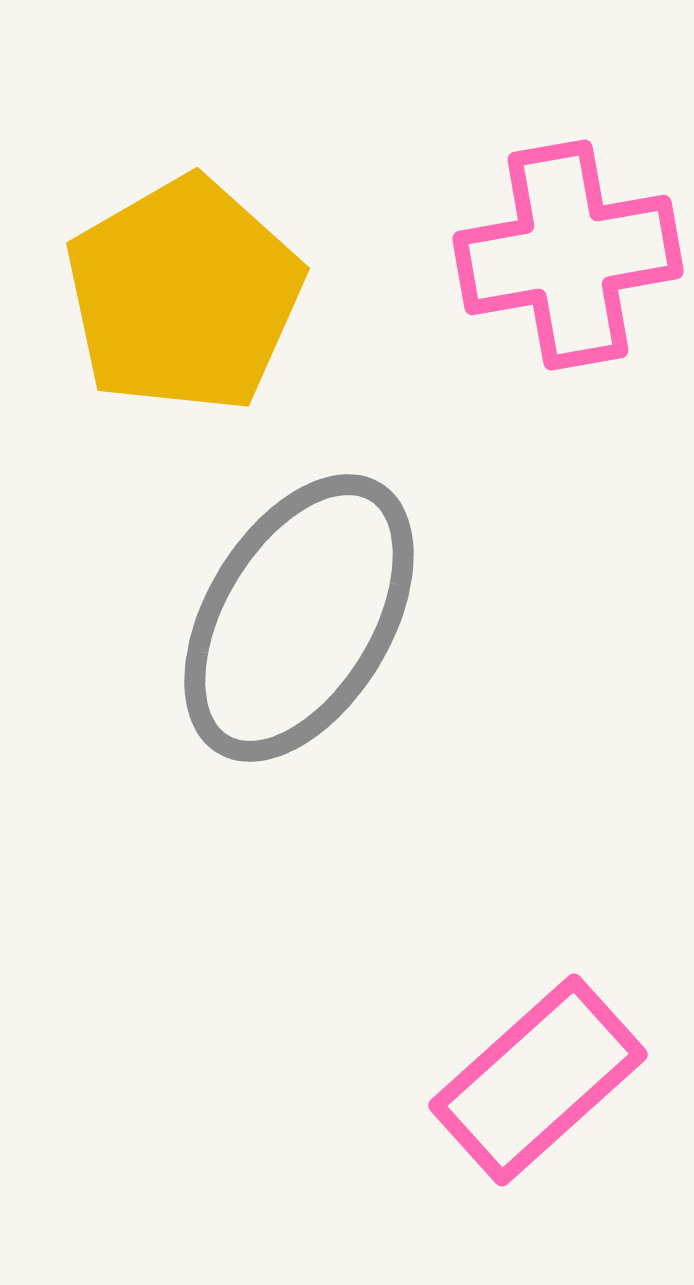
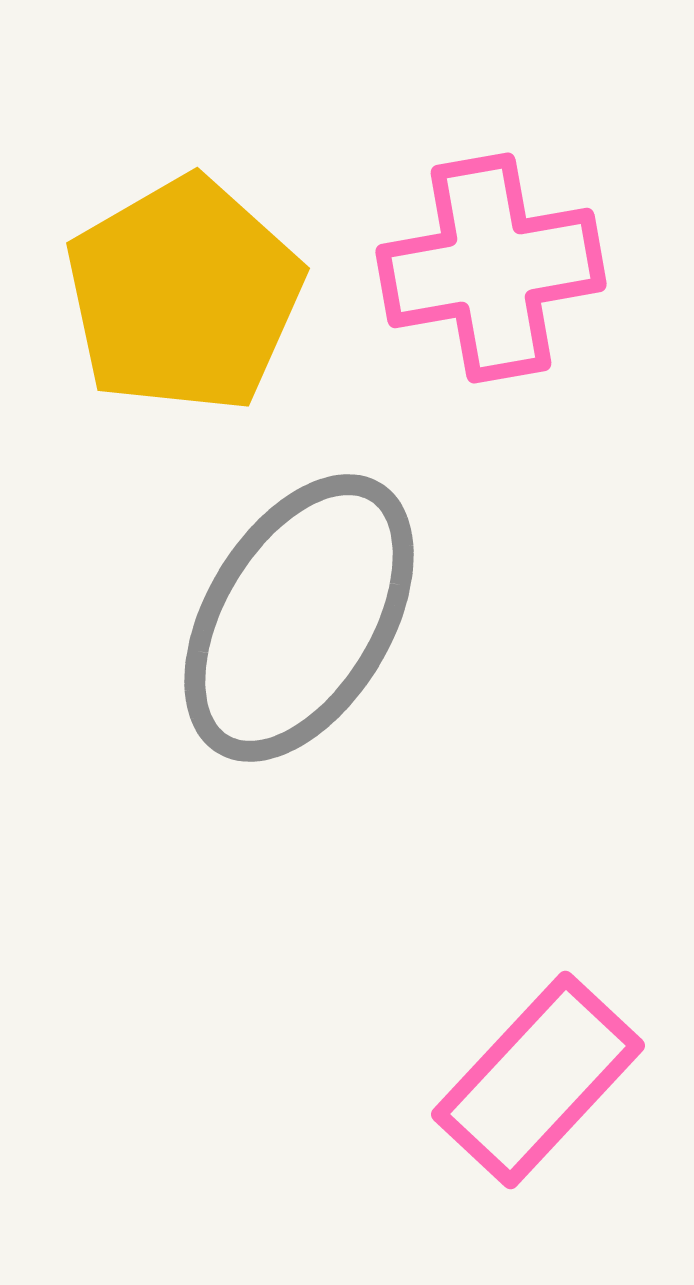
pink cross: moved 77 px left, 13 px down
pink rectangle: rotated 5 degrees counterclockwise
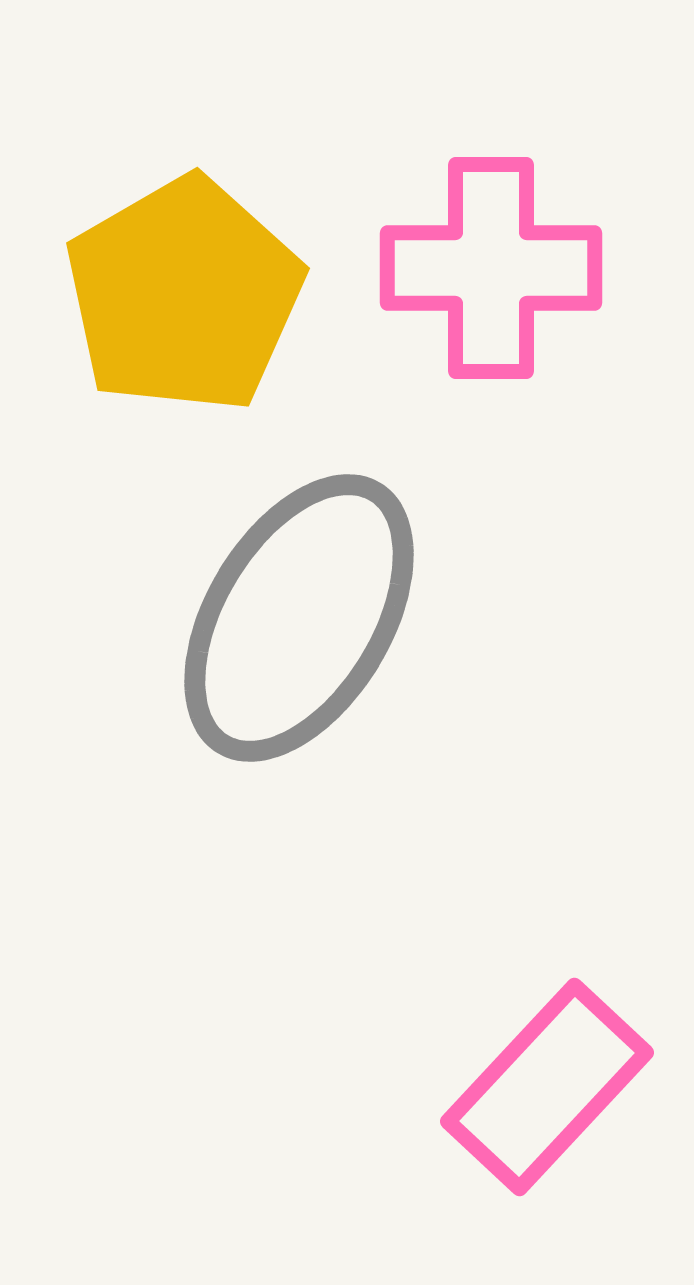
pink cross: rotated 10 degrees clockwise
pink rectangle: moved 9 px right, 7 px down
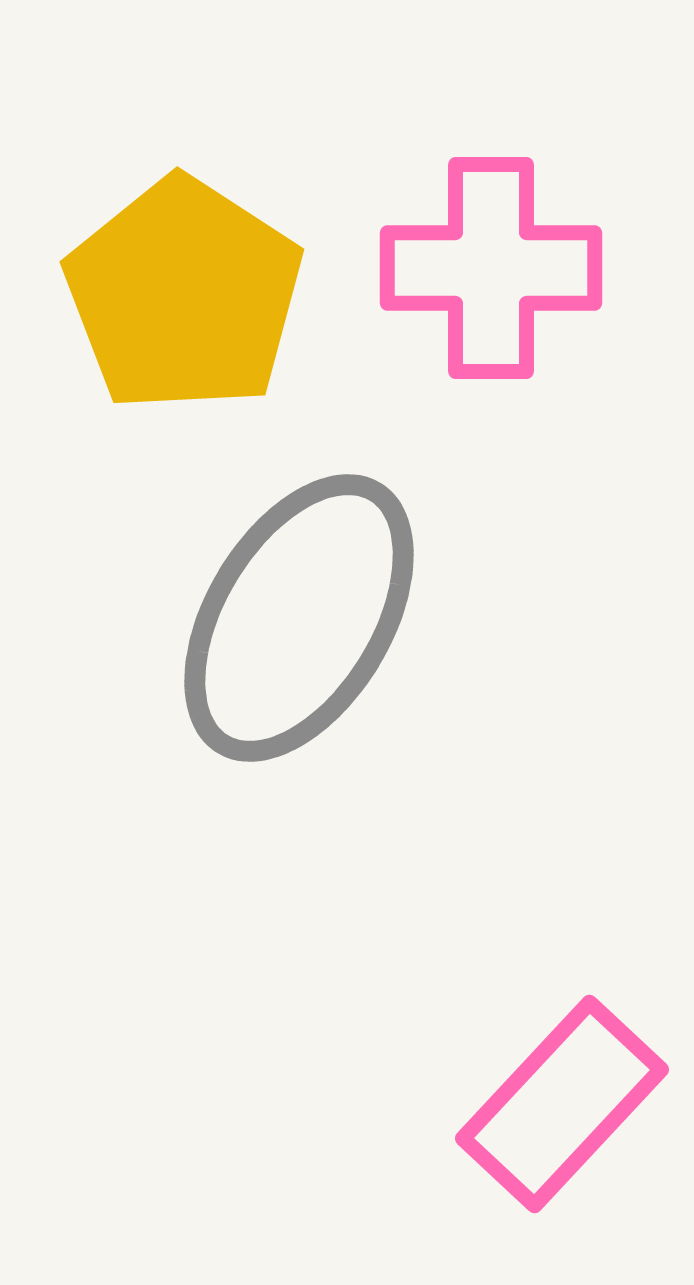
yellow pentagon: rotated 9 degrees counterclockwise
pink rectangle: moved 15 px right, 17 px down
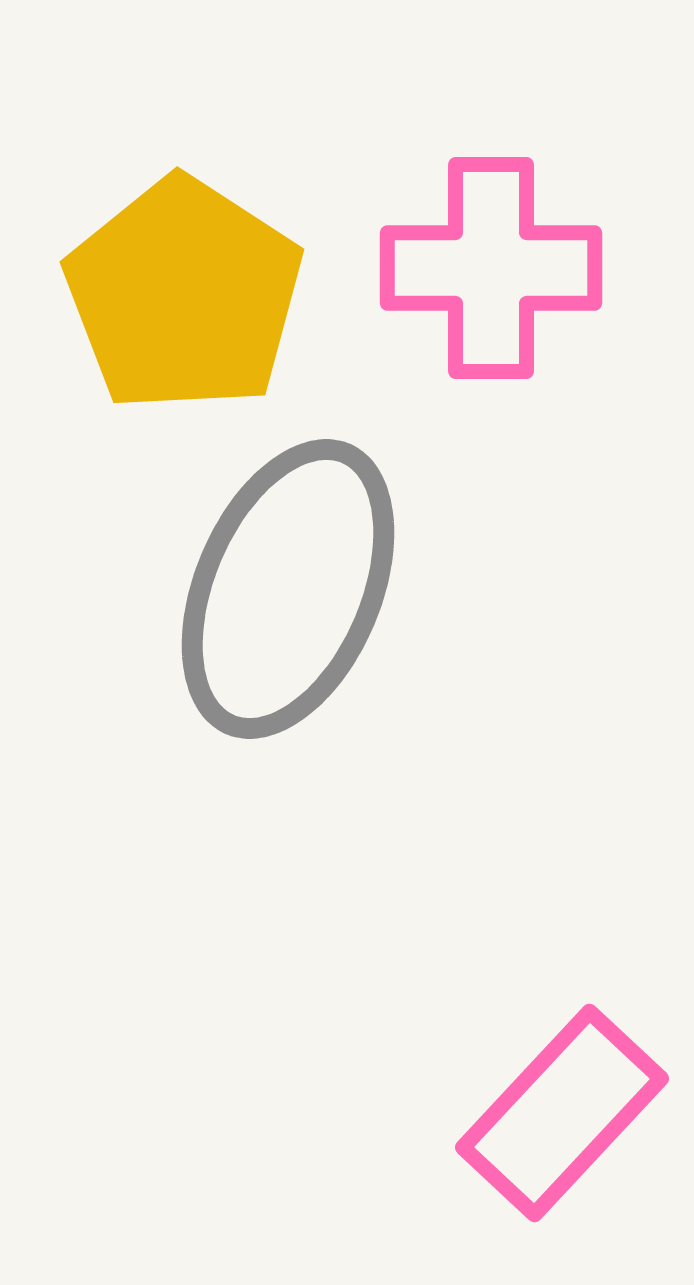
gray ellipse: moved 11 px left, 29 px up; rotated 8 degrees counterclockwise
pink rectangle: moved 9 px down
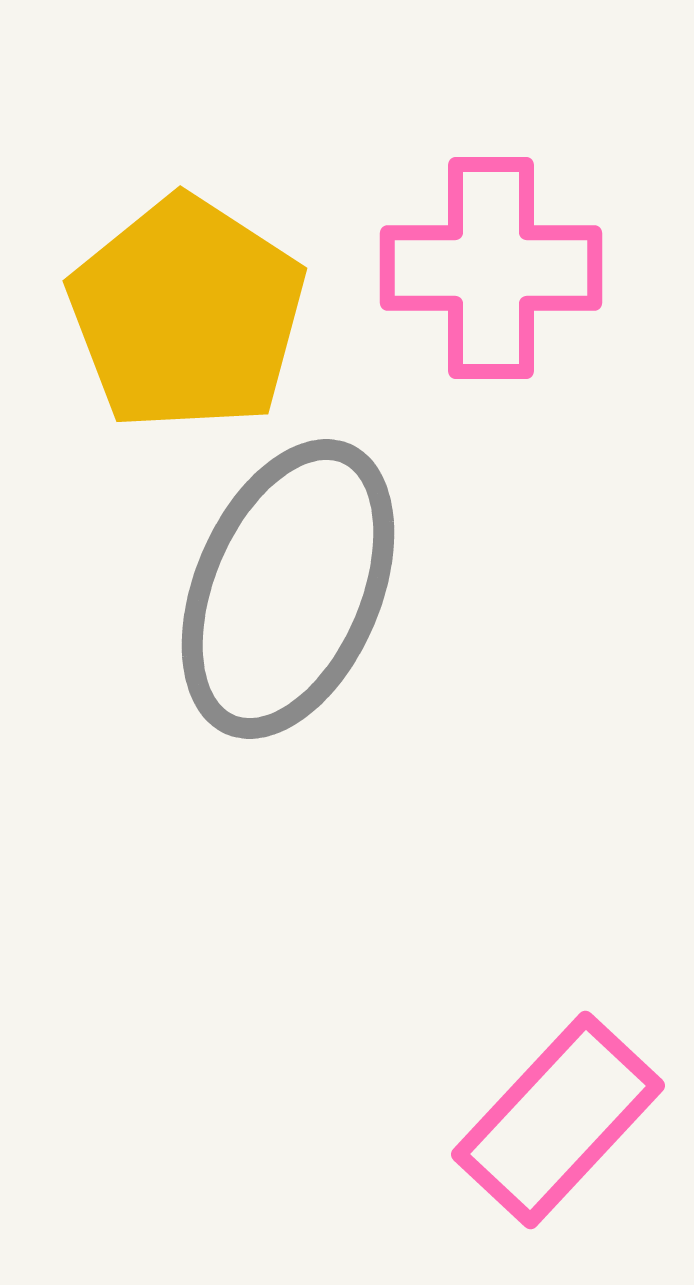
yellow pentagon: moved 3 px right, 19 px down
pink rectangle: moved 4 px left, 7 px down
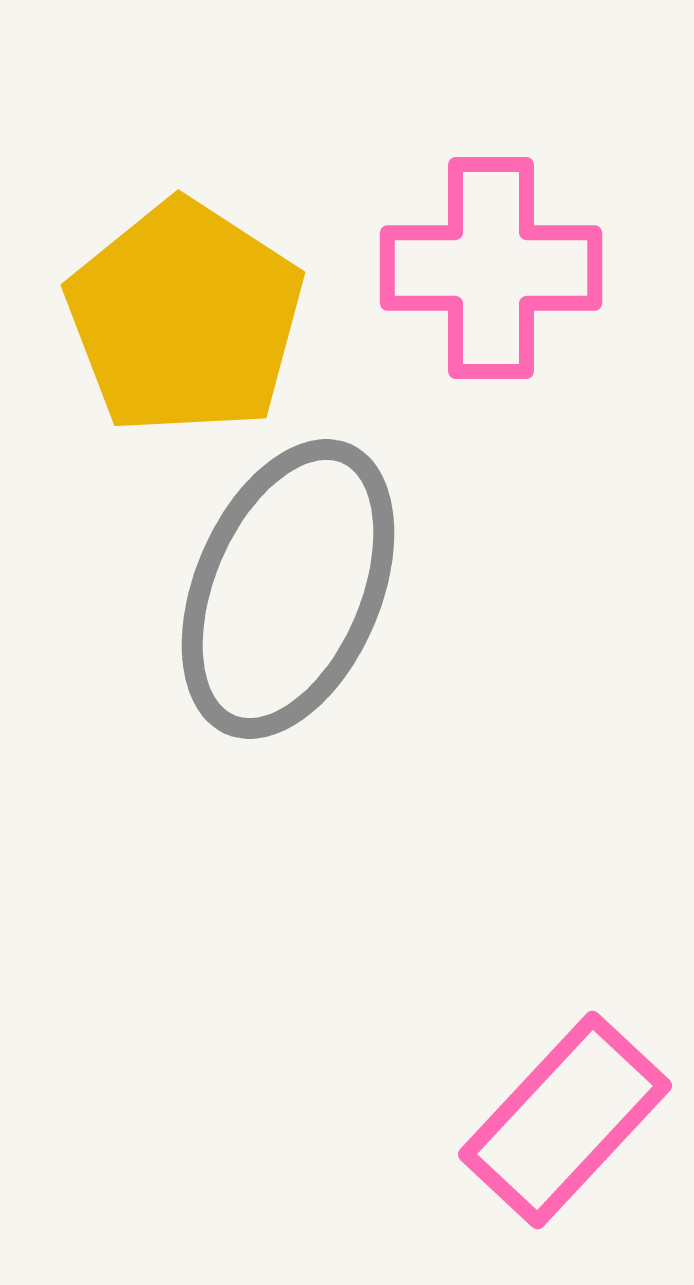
yellow pentagon: moved 2 px left, 4 px down
pink rectangle: moved 7 px right
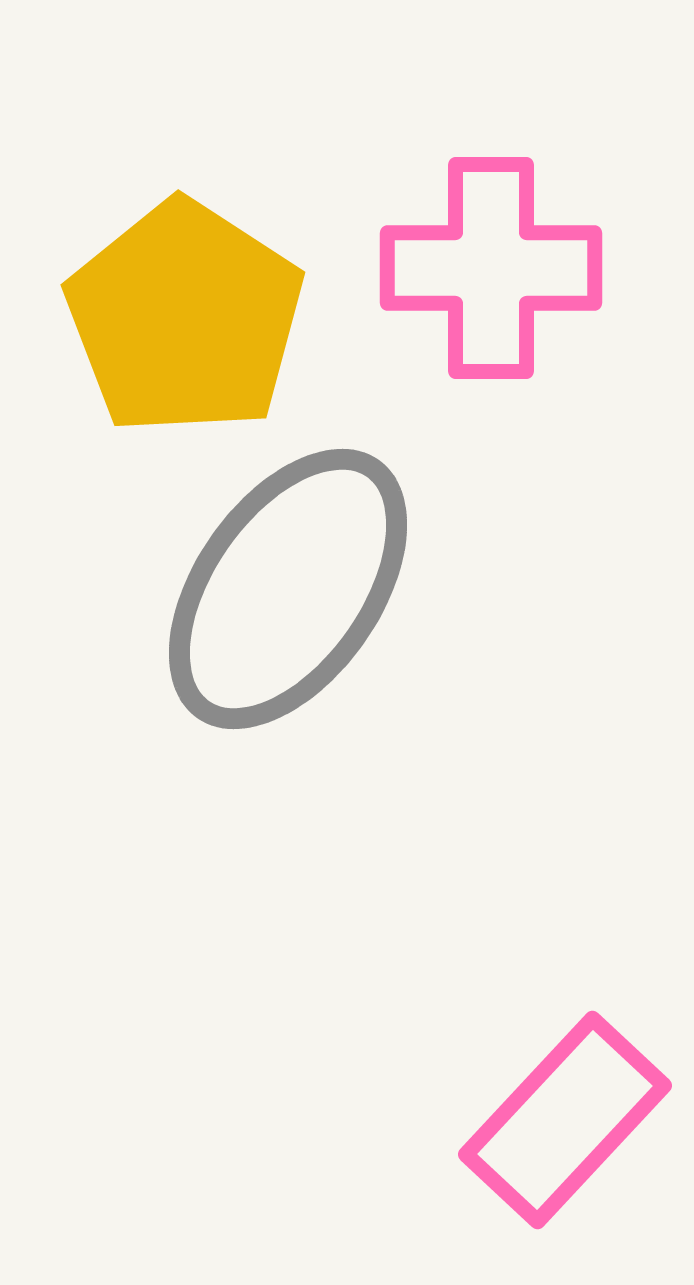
gray ellipse: rotated 12 degrees clockwise
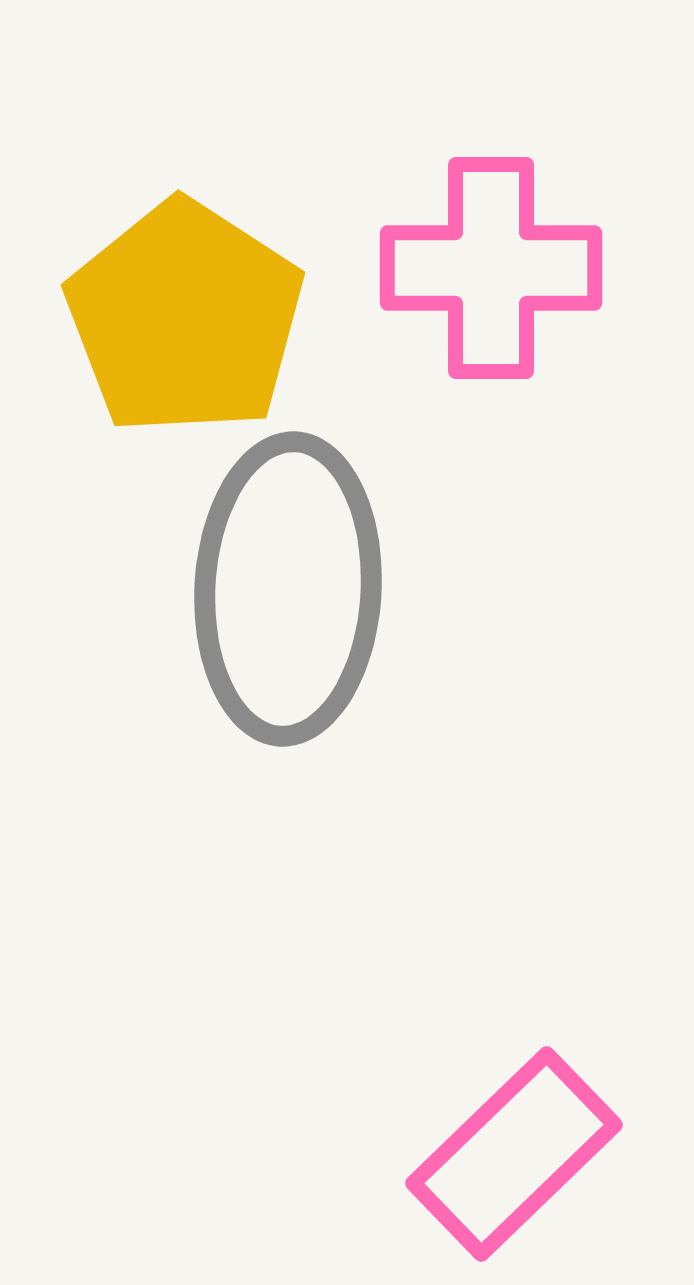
gray ellipse: rotated 32 degrees counterclockwise
pink rectangle: moved 51 px left, 34 px down; rotated 3 degrees clockwise
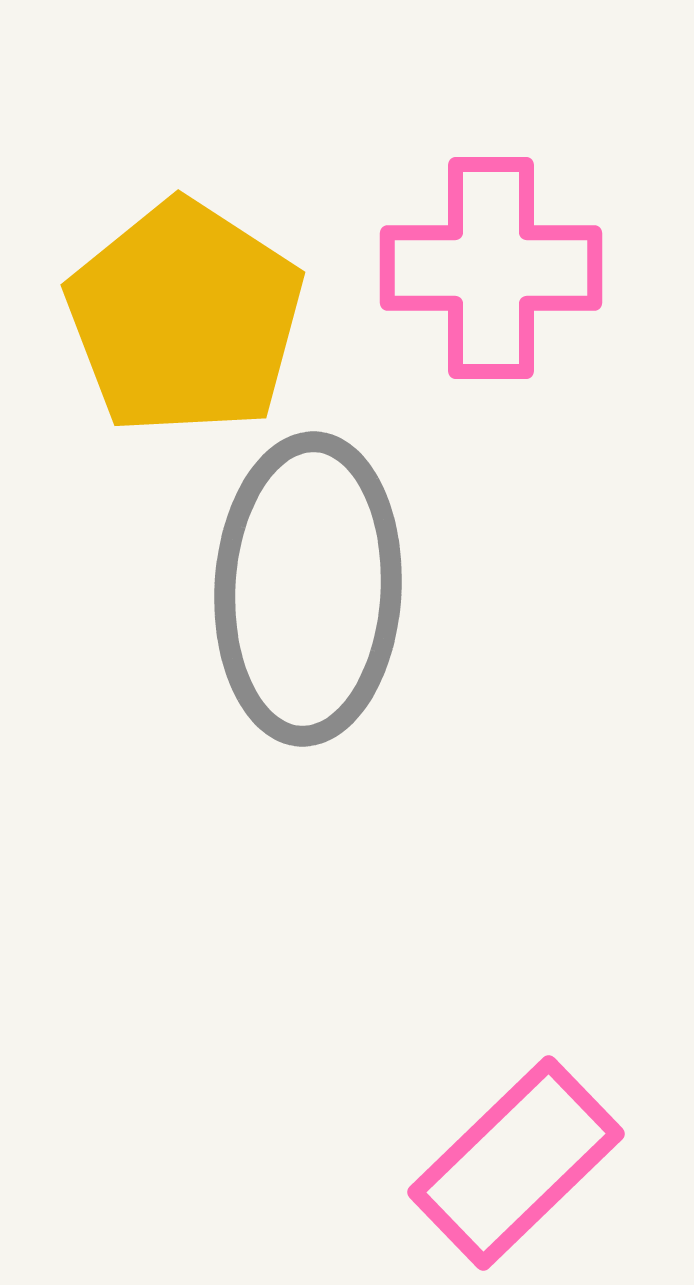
gray ellipse: moved 20 px right
pink rectangle: moved 2 px right, 9 px down
